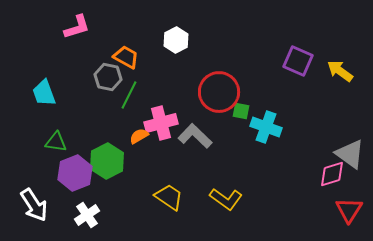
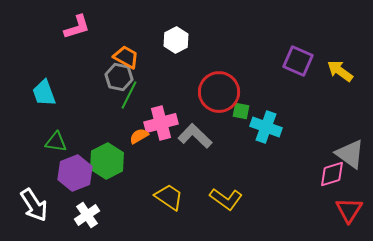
gray hexagon: moved 11 px right
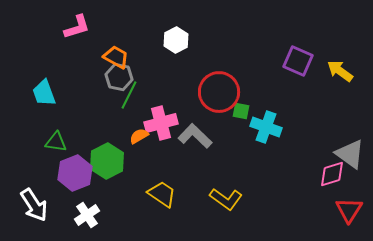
orange trapezoid: moved 10 px left
yellow trapezoid: moved 7 px left, 3 px up
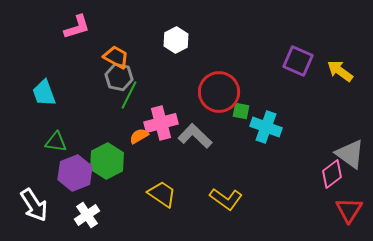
pink diamond: rotated 20 degrees counterclockwise
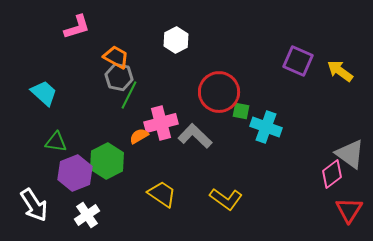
cyan trapezoid: rotated 152 degrees clockwise
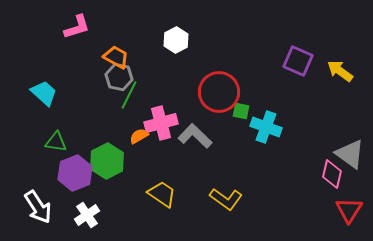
pink diamond: rotated 40 degrees counterclockwise
white arrow: moved 4 px right, 2 px down
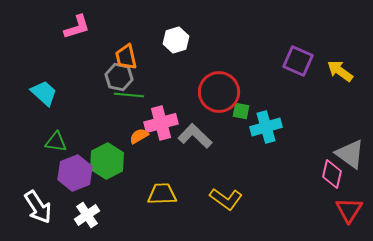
white hexagon: rotated 10 degrees clockwise
orange trapezoid: moved 10 px right; rotated 132 degrees counterclockwise
green line: rotated 68 degrees clockwise
cyan cross: rotated 36 degrees counterclockwise
yellow trapezoid: rotated 36 degrees counterclockwise
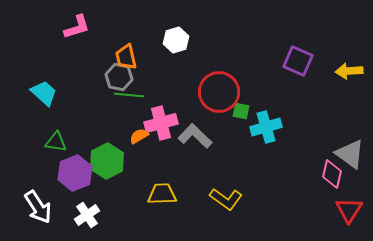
yellow arrow: moved 9 px right; rotated 40 degrees counterclockwise
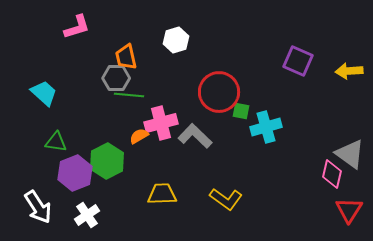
gray hexagon: moved 3 px left, 1 px down; rotated 12 degrees counterclockwise
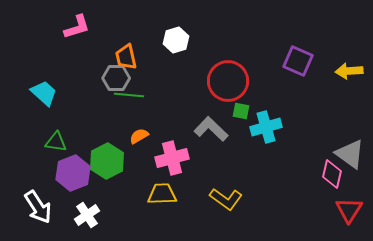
red circle: moved 9 px right, 11 px up
pink cross: moved 11 px right, 35 px down
gray L-shape: moved 16 px right, 7 px up
purple hexagon: moved 2 px left
